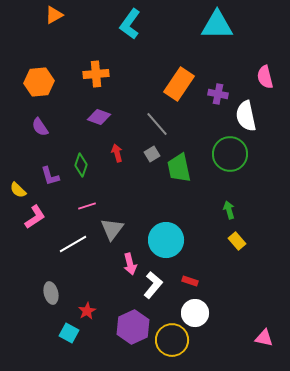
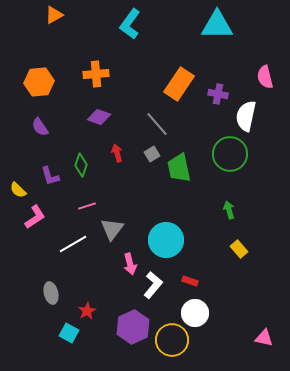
white semicircle: rotated 24 degrees clockwise
yellow rectangle: moved 2 px right, 8 px down
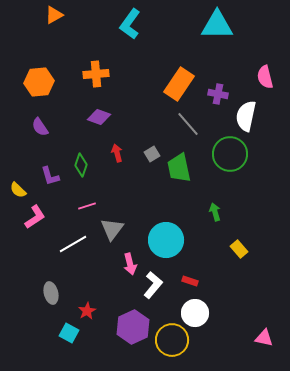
gray line: moved 31 px right
green arrow: moved 14 px left, 2 px down
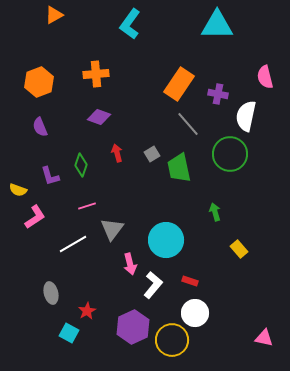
orange hexagon: rotated 16 degrees counterclockwise
purple semicircle: rotated 12 degrees clockwise
yellow semicircle: rotated 24 degrees counterclockwise
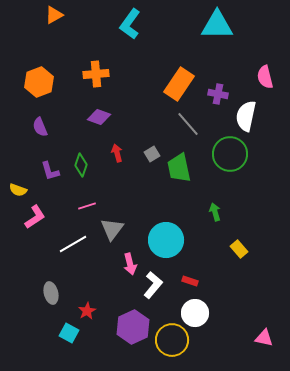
purple L-shape: moved 5 px up
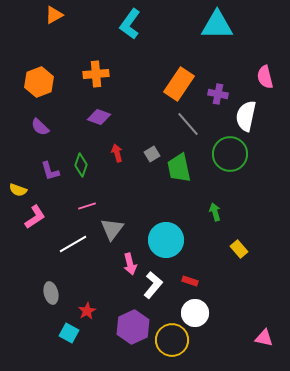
purple semicircle: rotated 24 degrees counterclockwise
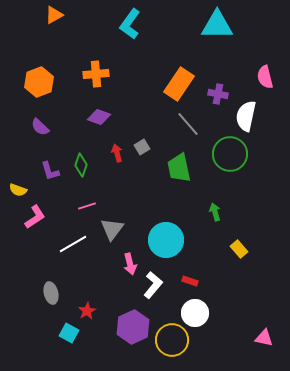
gray square: moved 10 px left, 7 px up
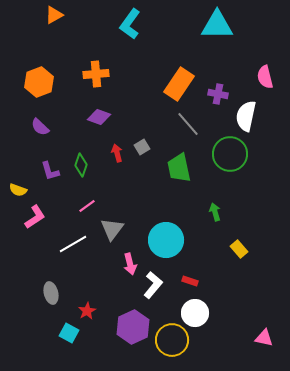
pink line: rotated 18 degrees counterclockwise
